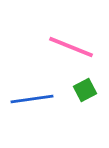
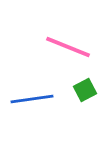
pink line: moved 3 px left
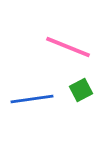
green square: moved 4 px left
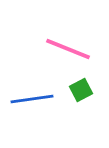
pink line: moved 2 px down
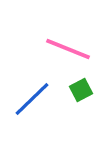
blue line: rotated 36 degrees counterclockwise
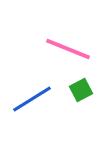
blue line: rotated 12 degrees clockwise
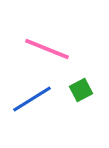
pink line: moved 21 px left
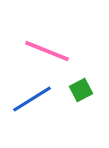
pink line: moved 2 px down
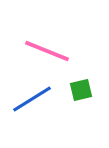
green square: rotated 15 degrees clockwise
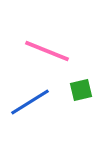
blue line: moved 2 px left, 3 px down
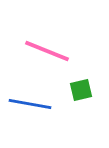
blue line: moved 2 px down; rotated 42 degrees clockwise
